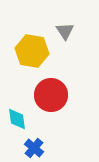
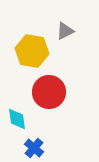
gray triangle: rotated 36 degrees clockwise
red circle: moved 2 px left, 3 px up
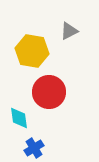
gray triangle: moved 4 px right
cyan diamond: moved 2 px right, 1 px up
blue cross: rotated 18 degrees clockwise
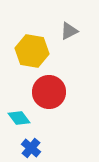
cyan diamond: rotated 30 degrees counterclockwise
blue cross: moved 3 px left; rotated 18 degrees counterclockwise
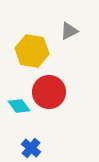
cyan diamond: moved 12 px up
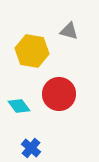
gray triangle: rotated 42 degrees clockwise
red circle: moved 10 px right, 2 px down
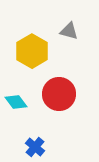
yellow hexagon: rotated 20 degrees clockwise
cyan diamond: moved 3 px left, 4 px up
blue cross: moved 4 px right, 1 px up
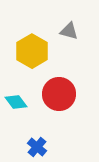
blue cross: moved 2 px right
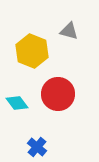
yellow hexagon: rotated 8 degrees counterclockwise
red circle: moved 1 px left
cyan diamond: moved 1 px right, 1 px down
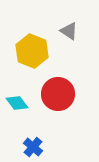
gray triangle: rotated 18 degrees clockwise
blue cross: moved 4 px left
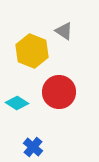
gray triangle: moved 5 px left
red circle: moved 1 px right, 2 px up
cyan diamond: rotated 20 degrees counterclockwise
